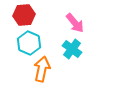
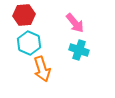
cyan cross: moved 7 px right, 1 px down; rotated 18 degrees counterclockwise
orange arrow: rotated 150 degrees clockwise
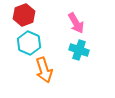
red hexagon: rotated 15 degrees counterclockwise
pink arrow: moved 1 px right; rotated 10 degrees clockwise
orange arrow: moved 2 px right, 1 px down
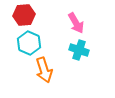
red hexagon: rotated 15 degrees clockwise
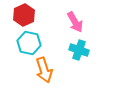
red hexagon: rotated 20 degrees counterclockwise
pink arrow: moved 1 px left, 1 px up
cyan hexagon: rotated 10 degrees counterclockwise
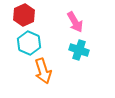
cyan hexagon: rotated 10 degrees clockwise
orange arrow: moved 1 px left, 1 px down
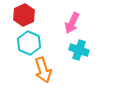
pink arrow: moved 3 px left, 1 px down; rotated 55 degrees clockwise
orange arrow: moved 1 px up
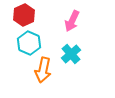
pink arrow: moved 2 px up
cyan cross: moved 8 px left, 4 px down; rotated 30 degrees clockwise
orange arrow: rotated 30 degrees clockwise
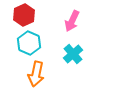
cyan cross: moved 2 px right
orange arrow: moved 7 px left, 4 px down
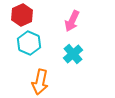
red hexagon: moved 2 px left
orange arrow: moved 4 px right, 8 px down
